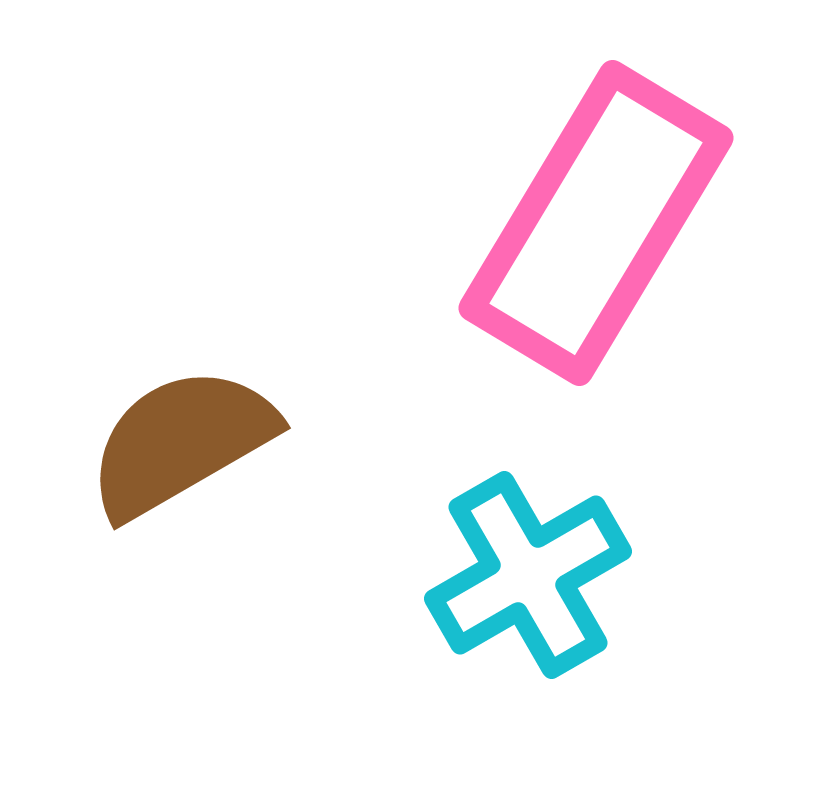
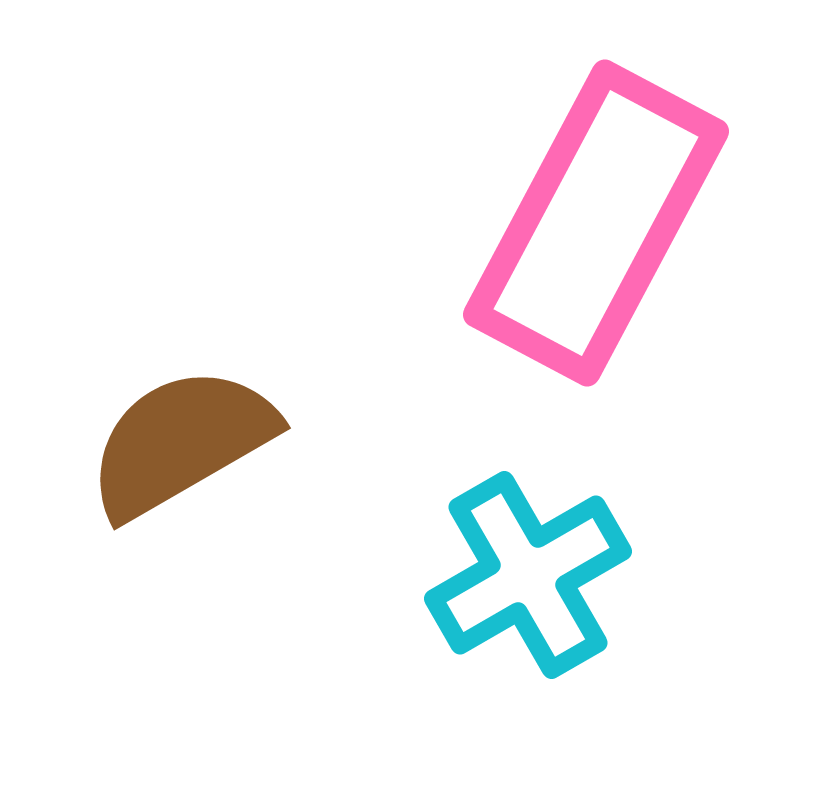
pink rectangle: rotated 3 degrees counterclockwise
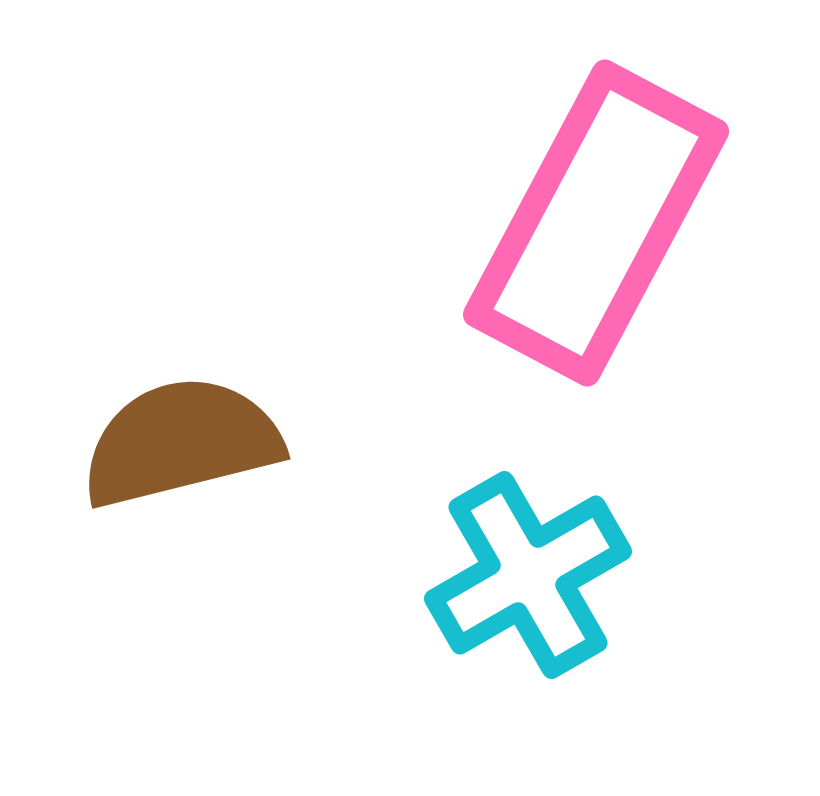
brown semicircle: rotated 16 degrees clockwise
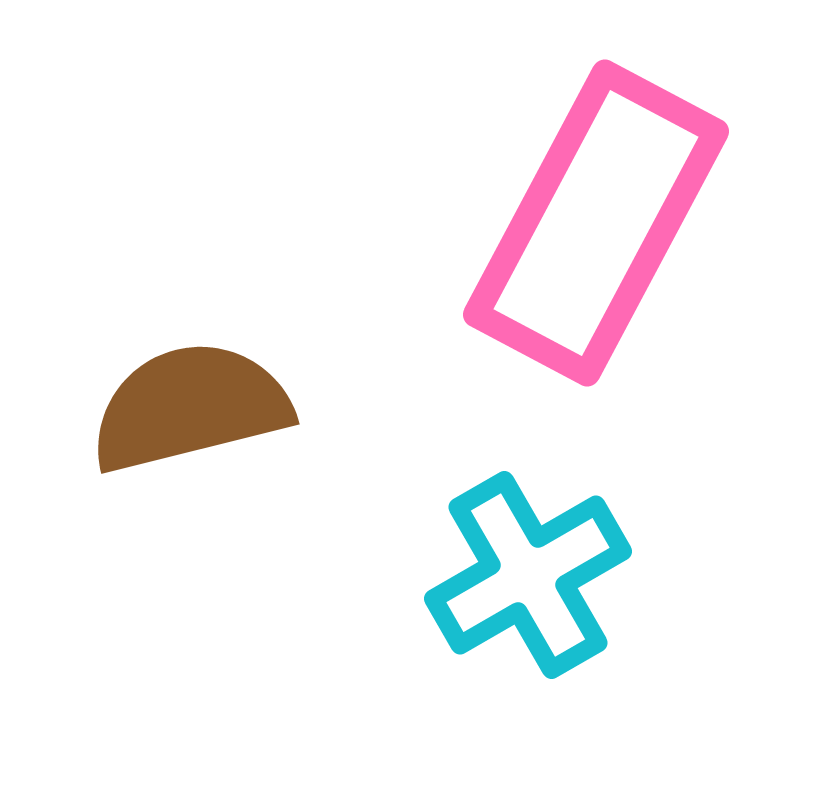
brown semicircle: moved 9 px right, 35 px up
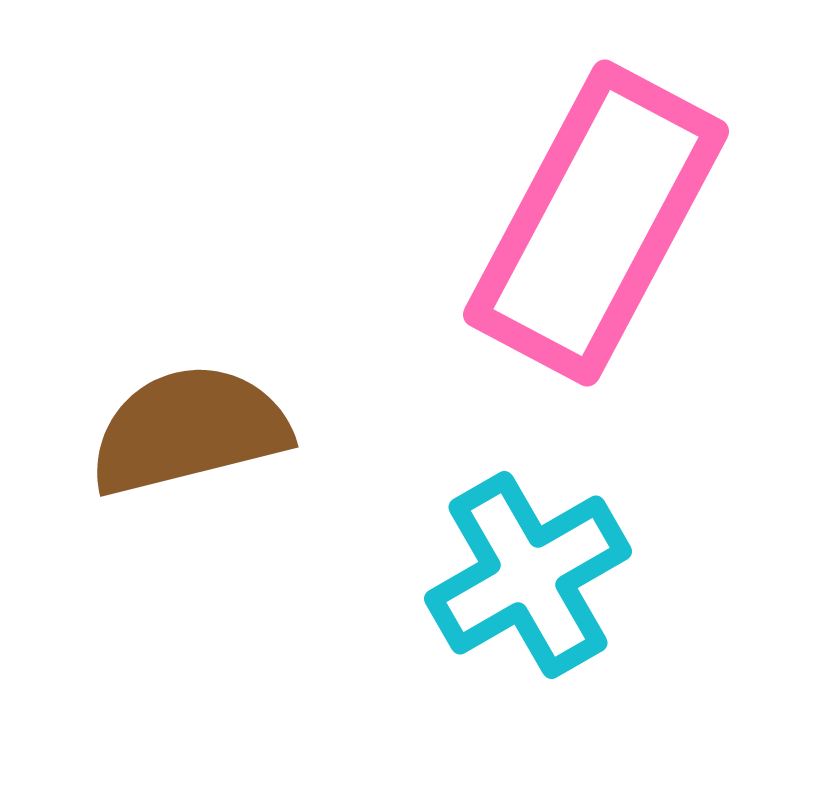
brown semicircle: moved 1 px left, 23 px down
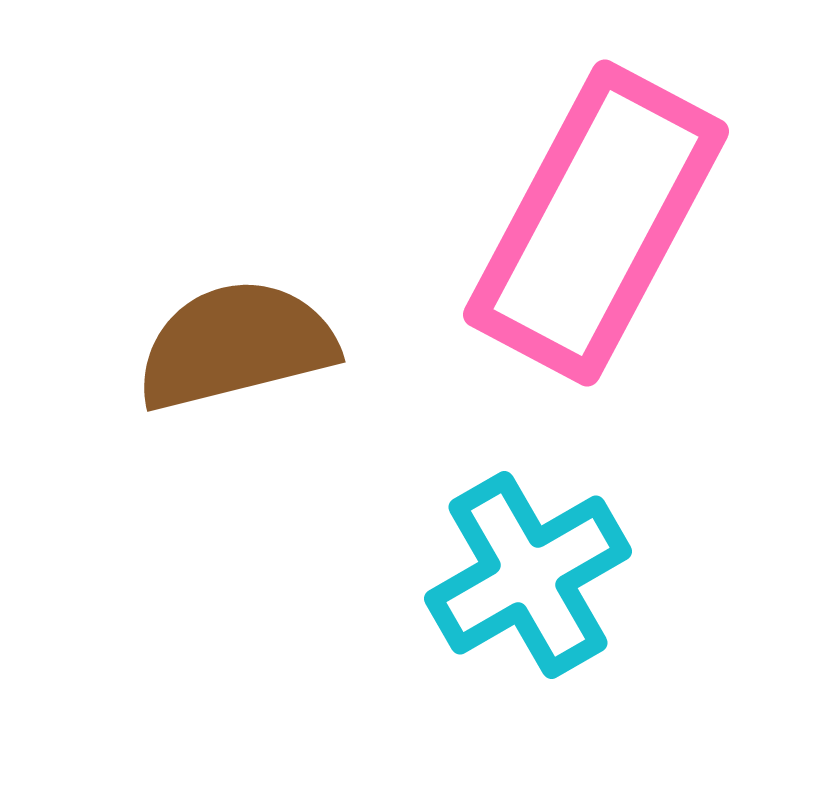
brown semicircle: moved 47 px right, 85 px up
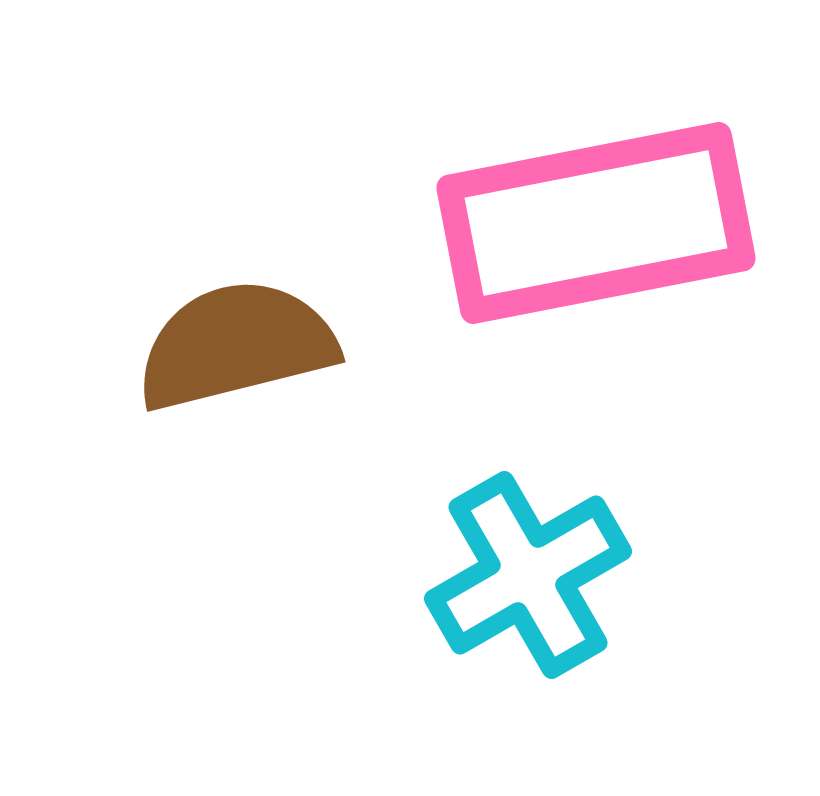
pink rectangle: rotated 51 degrees clockwise
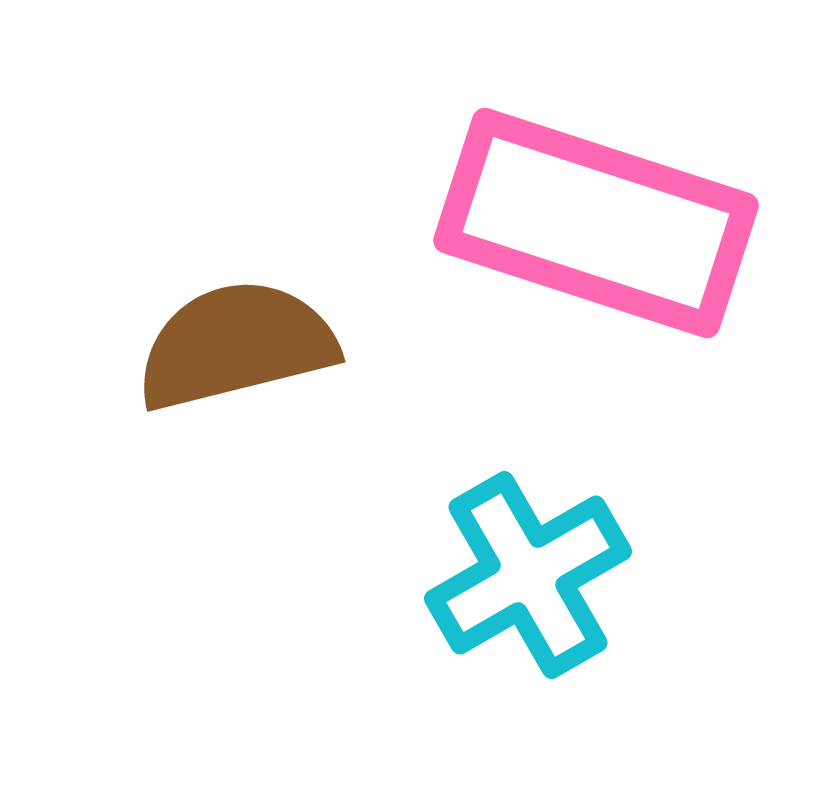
pink rectangle: rotated 29 degrees clockwise
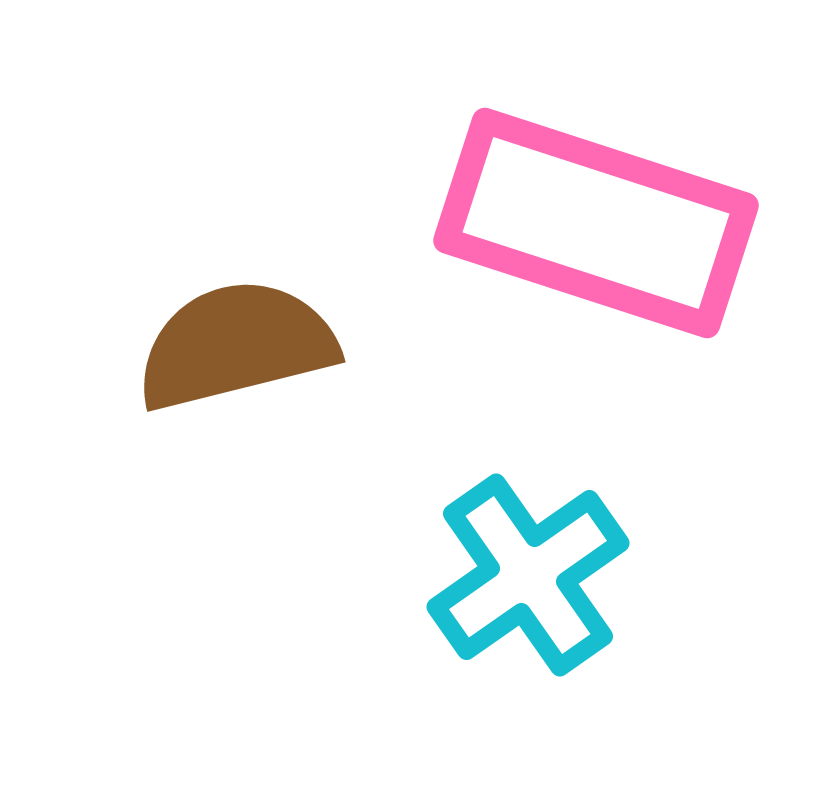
cyan cross: rotated 5 degrees counterclockwise
